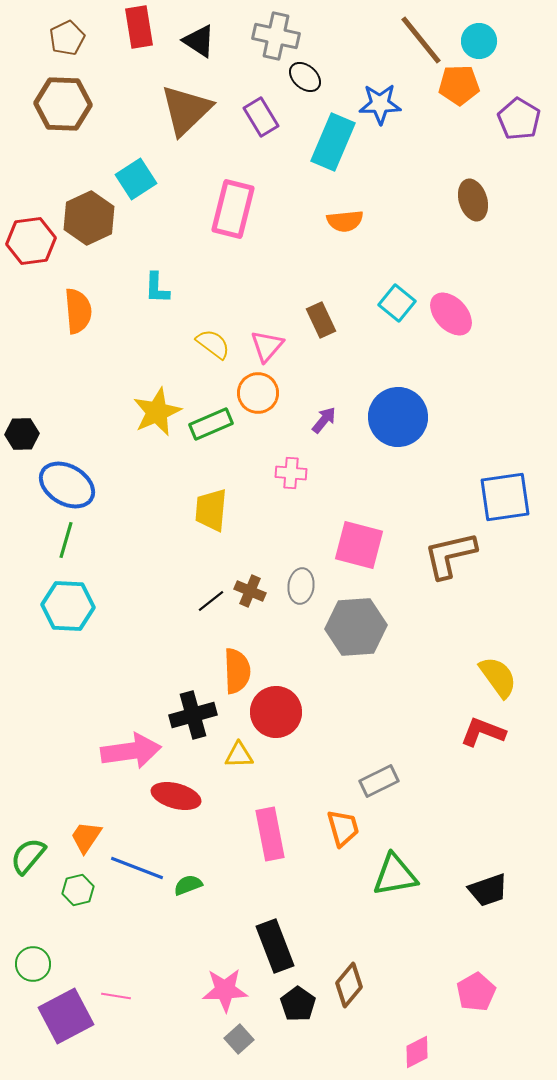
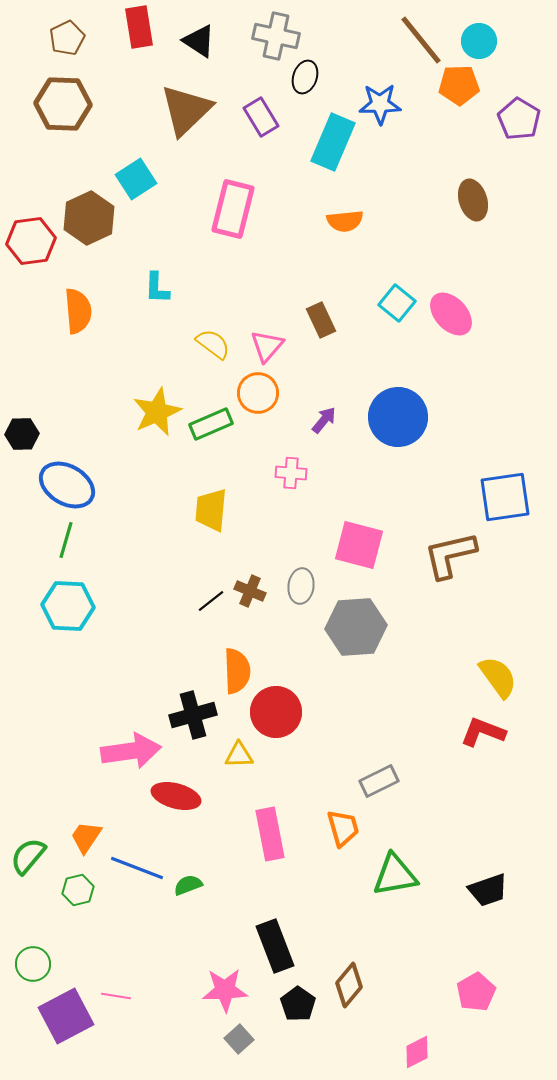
black ellipse at (305, 77): rotated 68 degrees clockwise
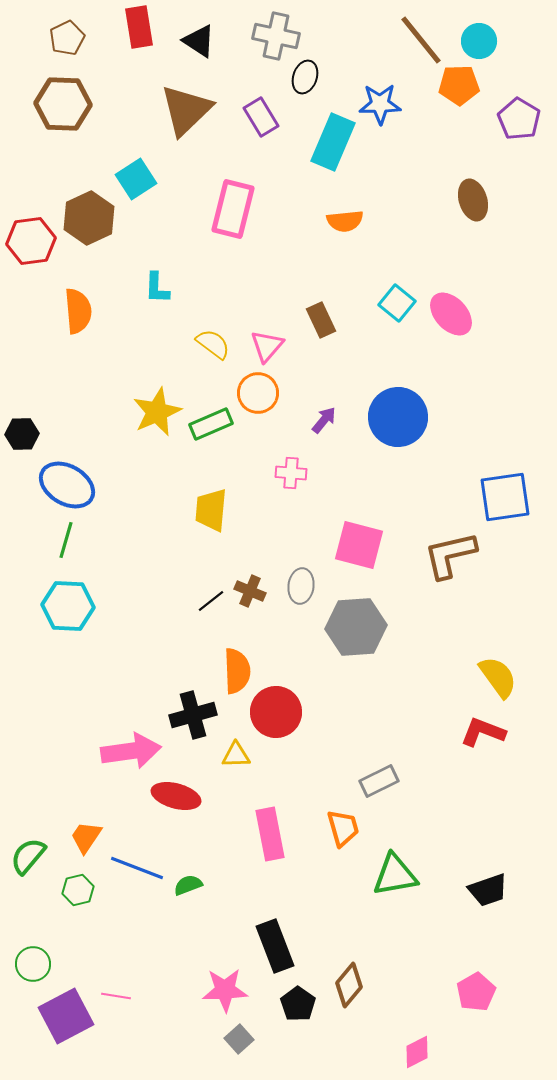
yellow triangle at (239, 755): moved 3 px left
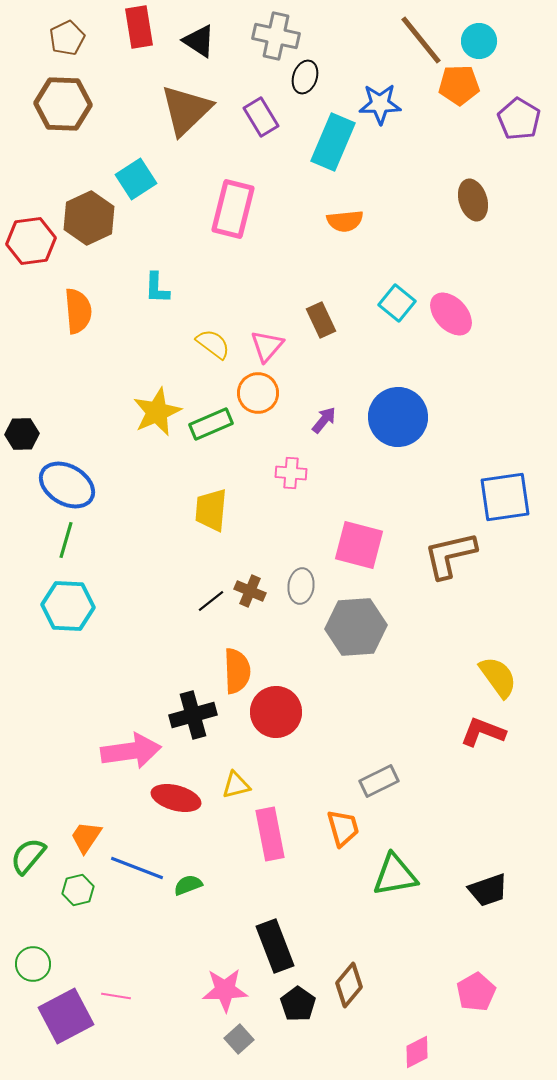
yellow triangle at (236, 755): moved 30 px down; rotated 12 degrees counterclockwise
red ellipse at (176, 796): moved 2 px down
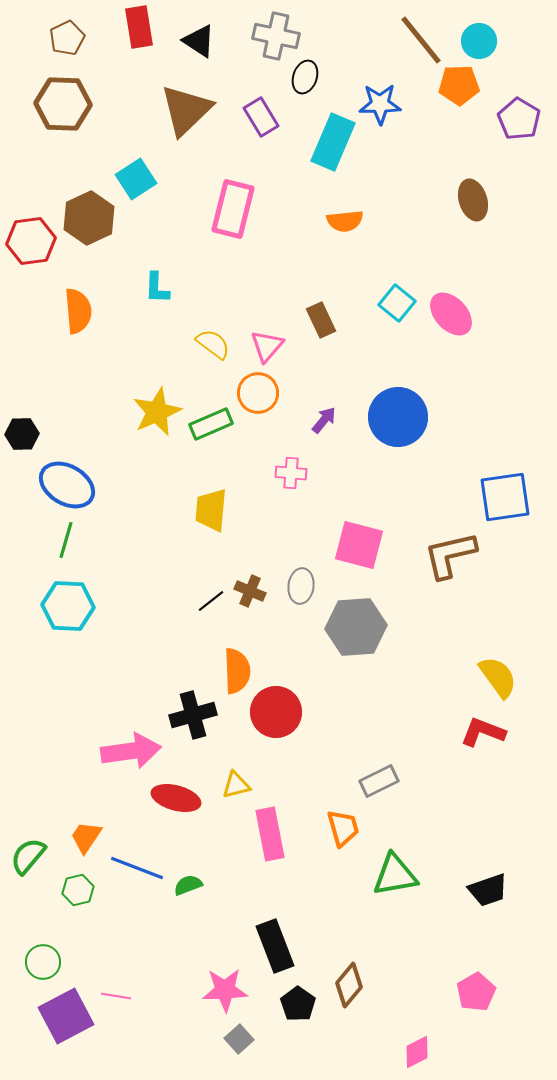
green circle at (33, 964): moved 10 px right, 2 px up
